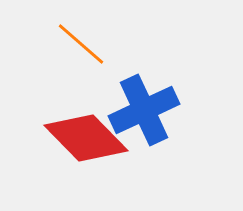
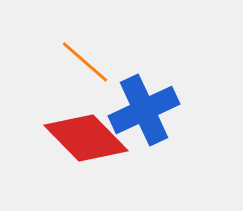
orange line: moved 4 px right, 18 px down
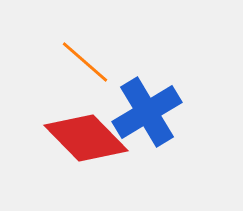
blue cross: moved 3 px right, 2 px down; rotated 6 degrees counterclockwise
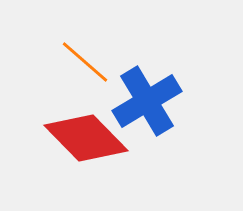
blue cross: moved 11 px up
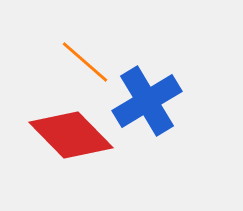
red diamond: moved 15 px left, 3 px up
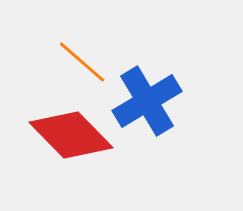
orange line: moved 3 px left
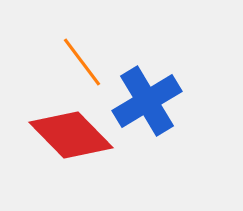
orange line: rotated 12 degrees clockwise
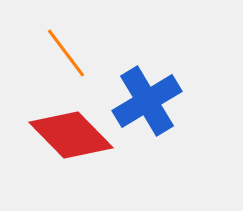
orange line: moved 16 px left, 9 px up
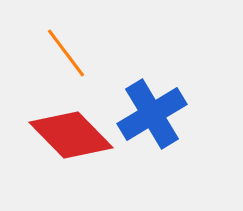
blue cross: moved 5 px right, 13 px down
